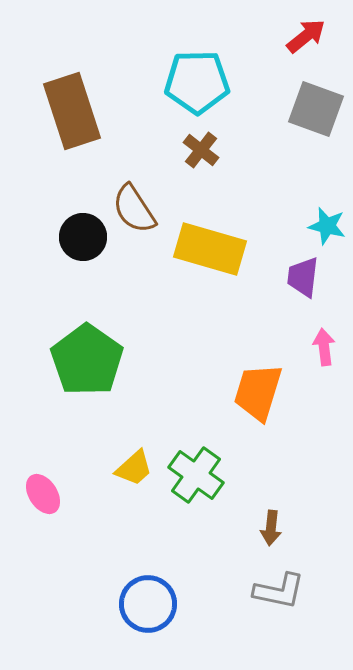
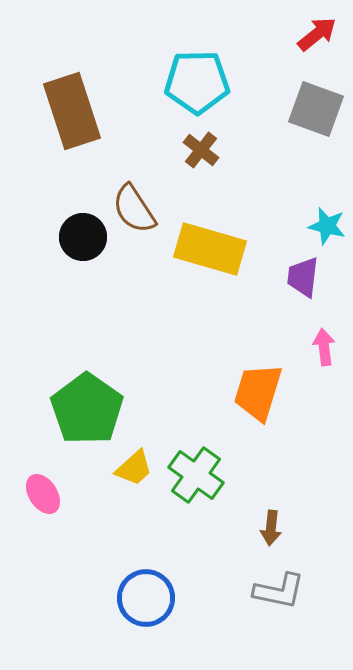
red arrow: moved 11 px right, 2 px up
green pentagon: moved 49 px down
blue circle: moved 2 px left, 6 px up
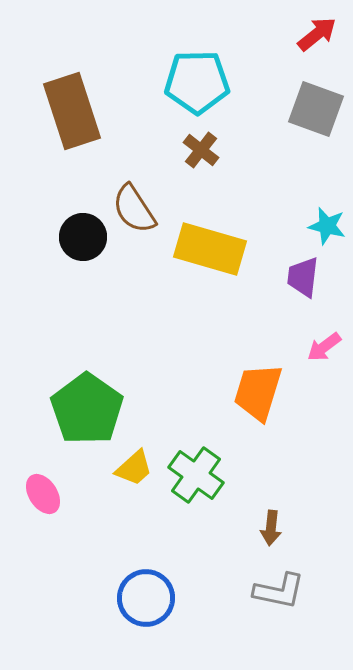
pink arrow: rotated 120 degrees counterclockwise
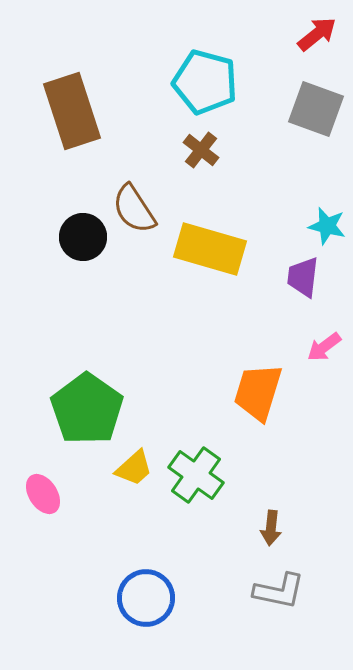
cyan pentagon: moved 8 px right; rotated 16 degrees clockwise
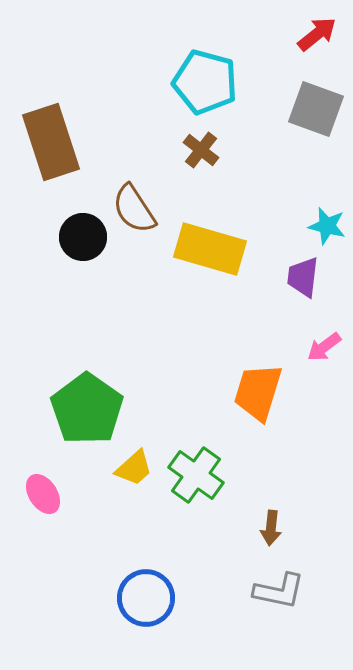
brown rectangle: moved 21 px left, 31 px down
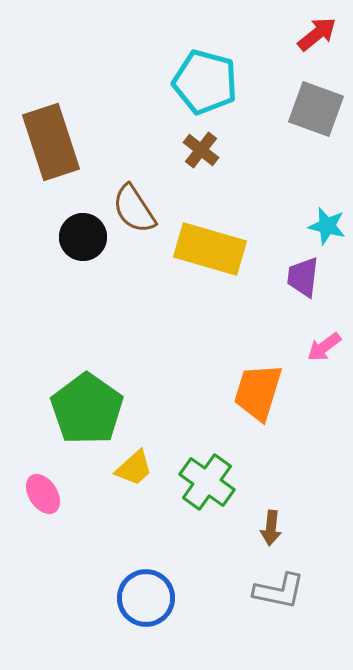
green cross: moved 11 px right, 7 px down
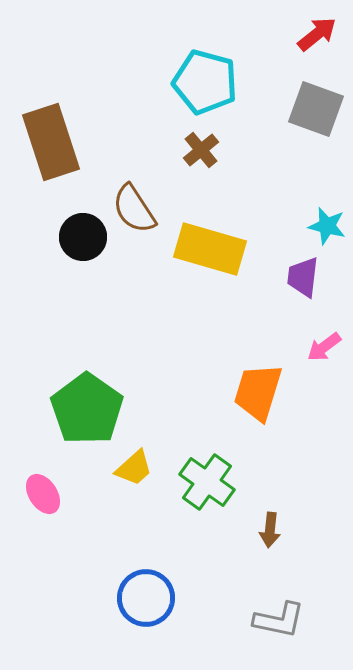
brown cross: rotated 12 degrees clockwise
brown arrow: moved 1 px left, 2 px down
gray L-shape: moved 29 px down
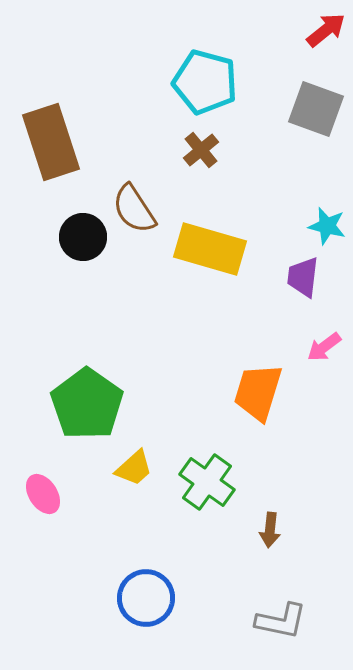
red arrow: moved 9 px right, 4 px up
green pentagon: moved 5 px up
gray L-shape: moved 2 px right, 1 px down
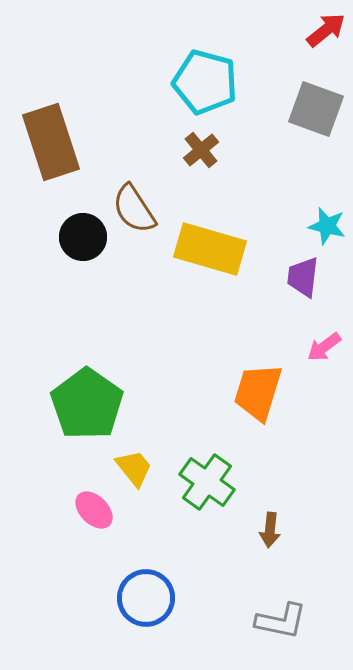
yellow trapezoid: rotated 87 degrees counterclockwise
pink ellipse: moved 51 px right, 16 px down; rotated 12 degrees counterclockwise
